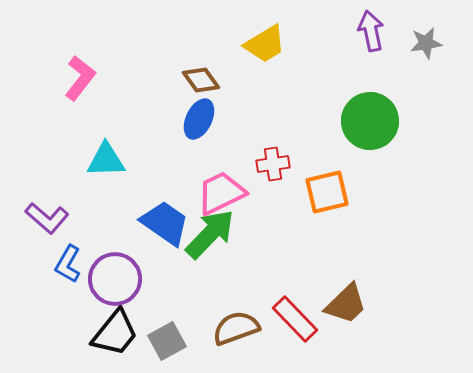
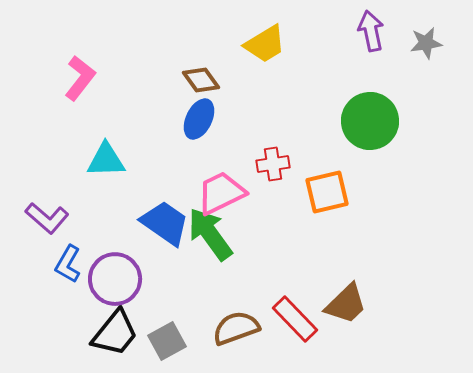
green arrow: rotated 80 degrees counterclockwise
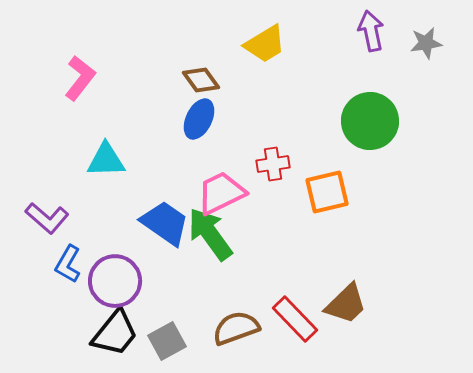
purple circle: moved 2 px down
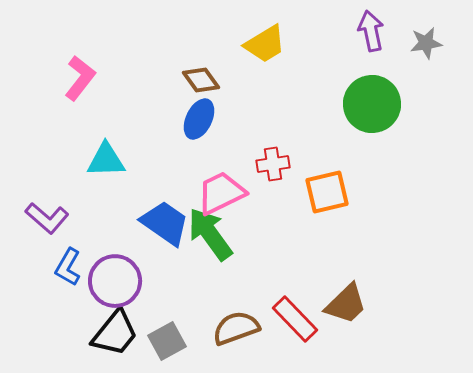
green circle: moved 2 px right, 17 px up
blue L-shape: moved 3 px down
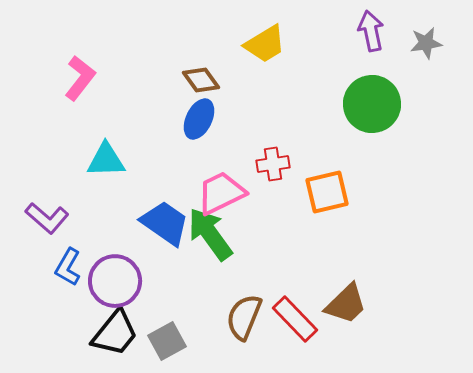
brown semicircle: moved 8 px right, 11 px up; rotated 48 degrees counterclockwise
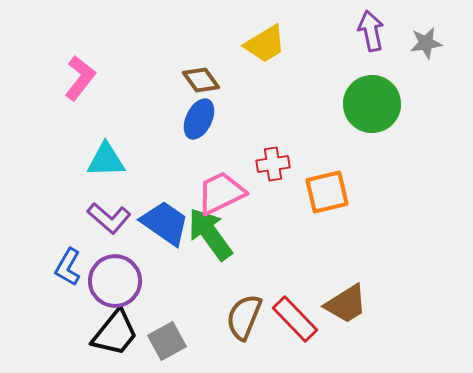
purple L-shape: moved 62 px right
brown trapezoid: rotated 12 degrees clockwise
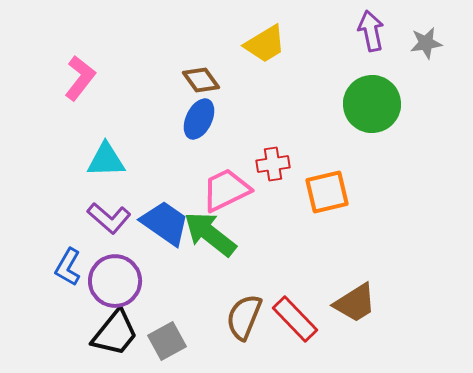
pink trapezoid: moved 5 px right, 3 px up
green arrow: rotated 16 degrees counterclockwise
brown trapezoid: moved 9 px right, 1 px up
